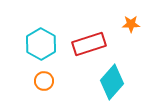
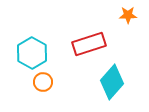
orange star: moved 3 px left, 9 px up
cyan hexagon: moved 9 px left, 9 px down
orange circle: moved 1 px left, 1 px down
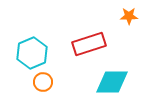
orange star: moved 1 px right, 1 px down
cyan hexagon: rotated 8 degrees clockwise
cyan diamond: rotated 48 degrees clockwise
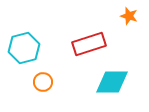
orange star: rotated 18 degrees clockwise
cyan hexagon: moved 8 px left, 5 px up; rotated 8 degrees clockwise
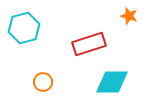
cyan hexagon: moved 20 px up
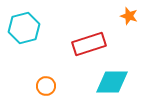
orange circle: moved 3 px right, 4 px down
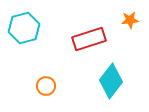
orange star: moved 1 px right, 4 px down; rotated 24 degrees counterclockwise
red rectangle: moved 5 px up
cyan diamond: moved 1 px left, 1 px up; rotated 52 degrees counterclockwise
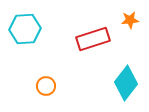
cyan hexagon: moved 1 px right, 1 px down; rotated 12 degrees clockwise
red rectangle: moved 4 px right
cyan diamond: moved 15 px right, 2 px down
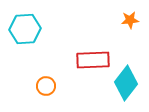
red rectangle: moved 21 px down; rotated 16 degrees clockwise
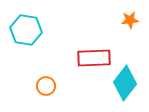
cyan hexagon: moved 1 px right, 1 px down; rotated 12 degrees clockwise
red rectangle: moved 1 px right, 2 px up
cyan diamond: moved 1 px left
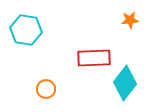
orange circle: moved 3 px down
